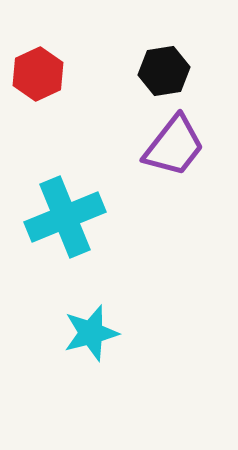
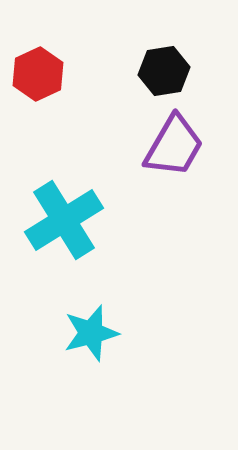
purple trapezoid: rotated 8 degrees counterclockwise
cyan cross: moved 1 px left, 3 px down; rotated 10 degrees counterclockwise
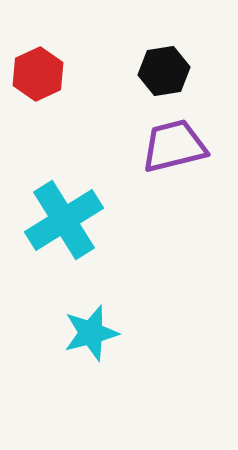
purple trapezoid: rotated 134 degrees counterclockwise
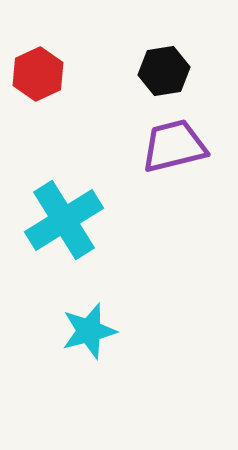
cyan star: moved 2 px left, 2 px up
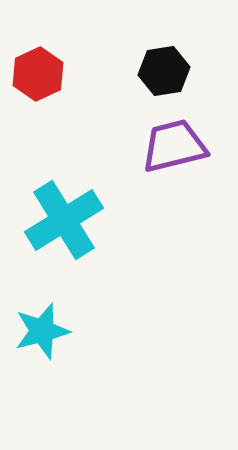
cyan star: moved 47 px left
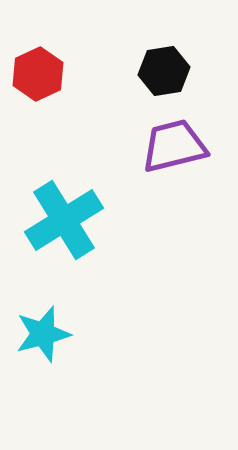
cyan star: moved 1 px right, 3 px down
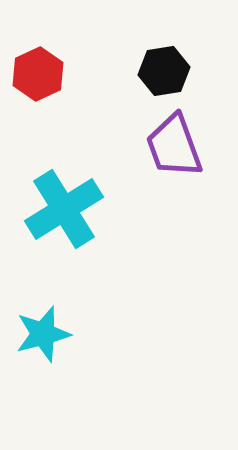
purple trapezoid: rotated 96 degrees counterclockwise
cyan cross: moved 11 px up
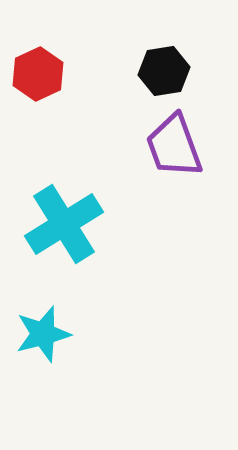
cyan cross: moved 15 px down
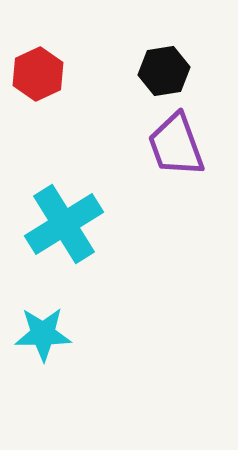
purple trapezoid: moved 2 px right, 1 px up
cyan star: rotated 14 degrees clockwise
